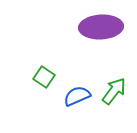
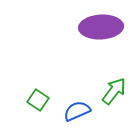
green square: moved 6 px left, 23 px down
blue semicircle: moved 15 px down
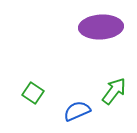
green square: moved 5 px left, 7 px up
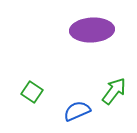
purple ellipse: moved 9 px left, 3 px down
green square: moved 1 px left, 1 px up
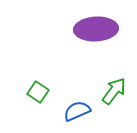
purple ellipse: moved 4 px right, 1 px up
green square: moved 6 px right
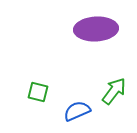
green square: rotated 20 degrees counterclockwise
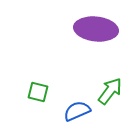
purple ellipse: rotated 9 degrees clockwise
green arrow: moved 4 px left
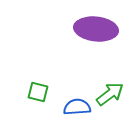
green arrow: moved 3 px down; rotated 16 degrees clockwise
blue semicircle: moved 4 px up; rotated 20 degrees clockwise
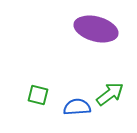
purple ellipse: rotated 9 degrees clockwise
green square: moved 3 px down
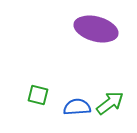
green arrow: moved 9 px down
